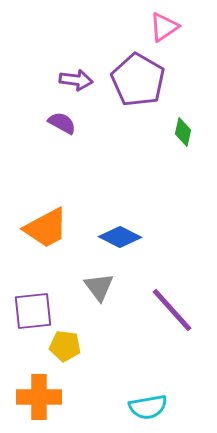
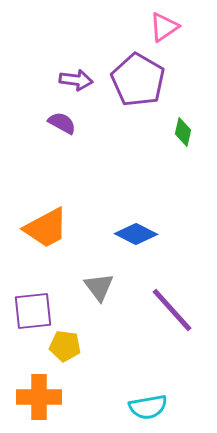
blue diamond: moved 16 px right, 3 px up
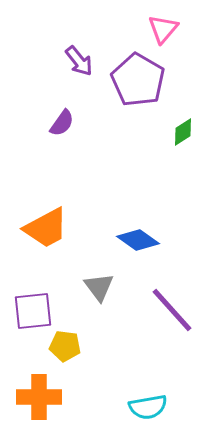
pink triangle: moved 1 px left, 2 px down; rotated 16 degrees counterclockwise
purple arrow: moved 3 px right, 19 px up; rotated 44 degrees clockwise
purple semicircle: rotated 96 degrees clockwise
green diamond: rotated 44 degrees clockwise
blue diamond: moved 2 px right, 6 px down; rotated 9 degrees clockwise
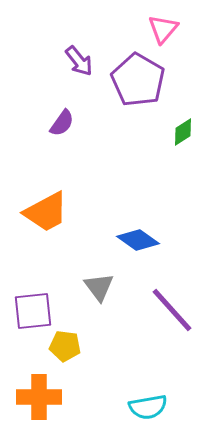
orange trapezoid: moved 16 px up
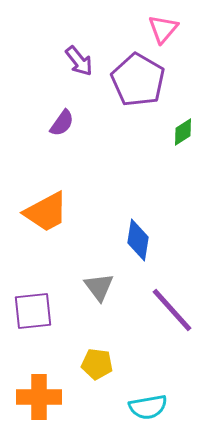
blue diamond: rotated 63 degrees clockwise
yellow pentagon: moved 32 px right, 18 px down
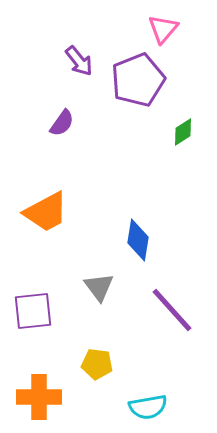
purple pentagon: rotated 20 degrees clockwise
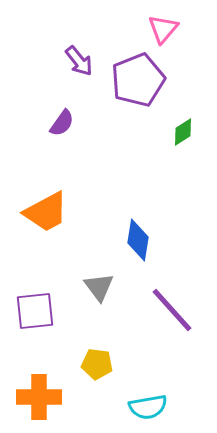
purple square: moved 2 px right
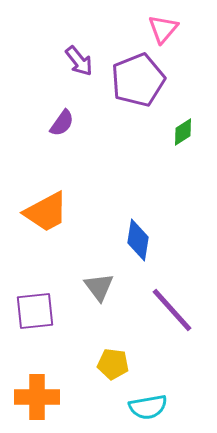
yellow pentagon: moved 16 px right
orange cross: moved 2 px left
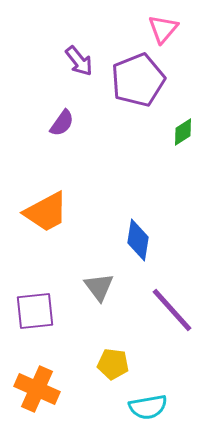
orange cross: moved 8 px up; rotated 24 degrees clockwise
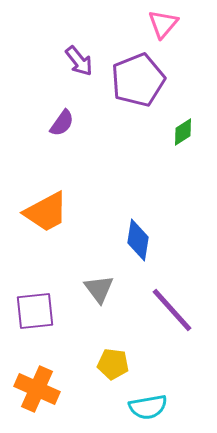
pink triangle: moved 5 px up
gray triangle: moved 2 px down
